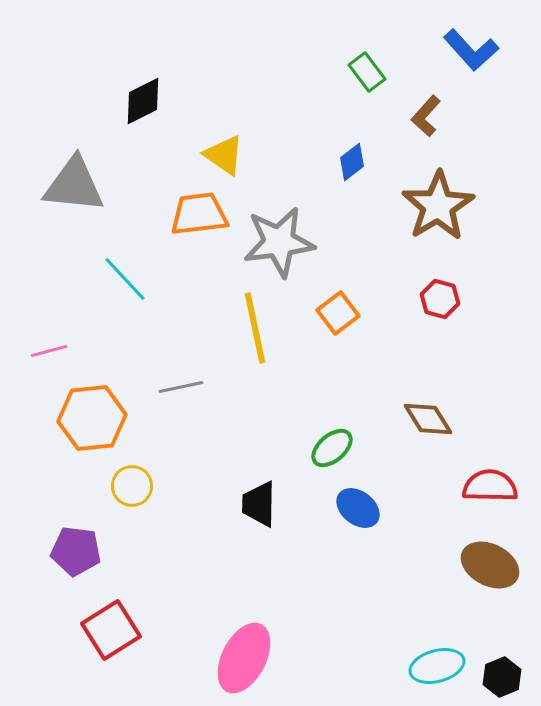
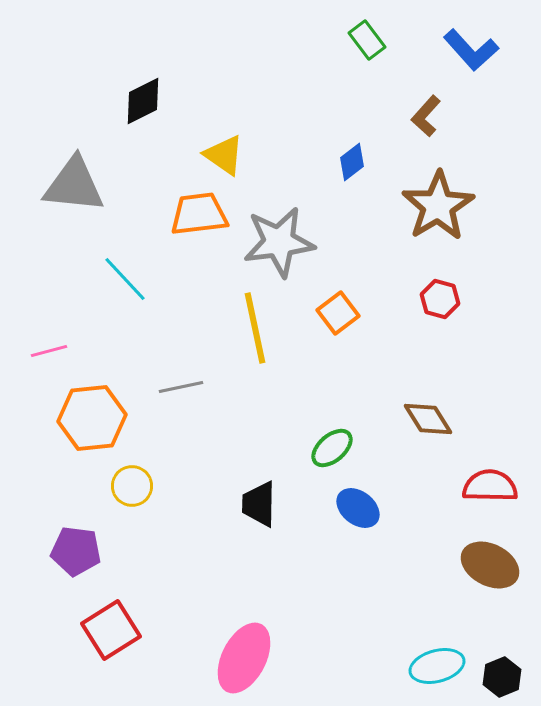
green rectangle: moved 32 px up
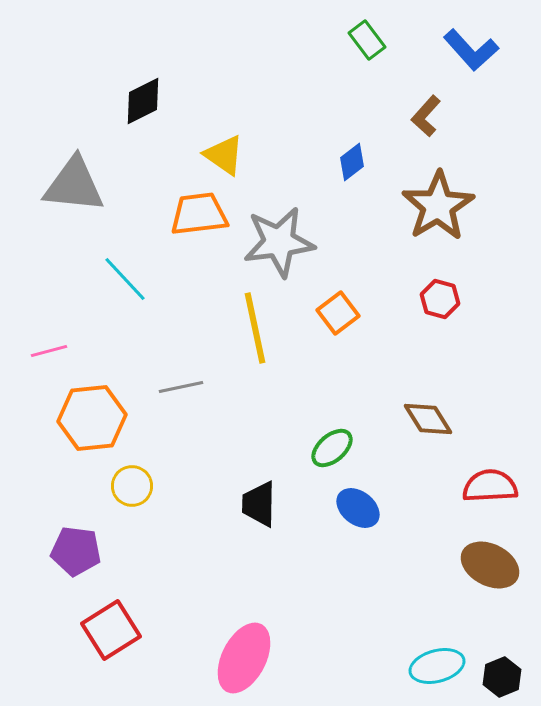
red semicircle: rotated 4 degrees counterclockwise
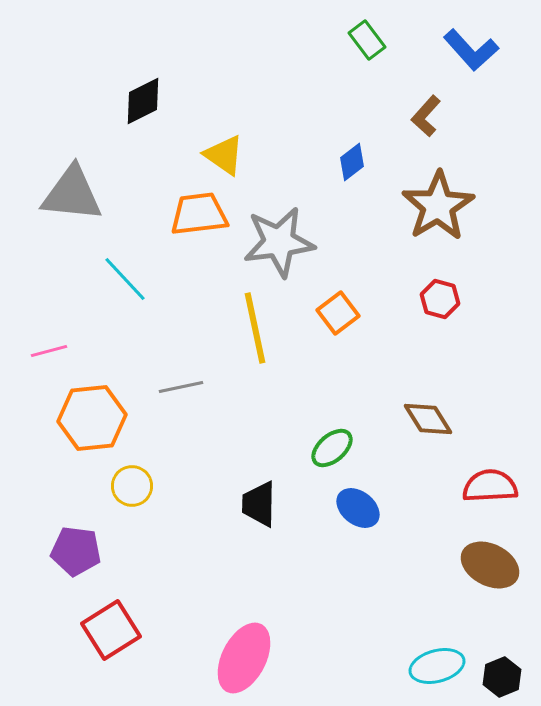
gray triangle: moved 2 px left, 9 px down
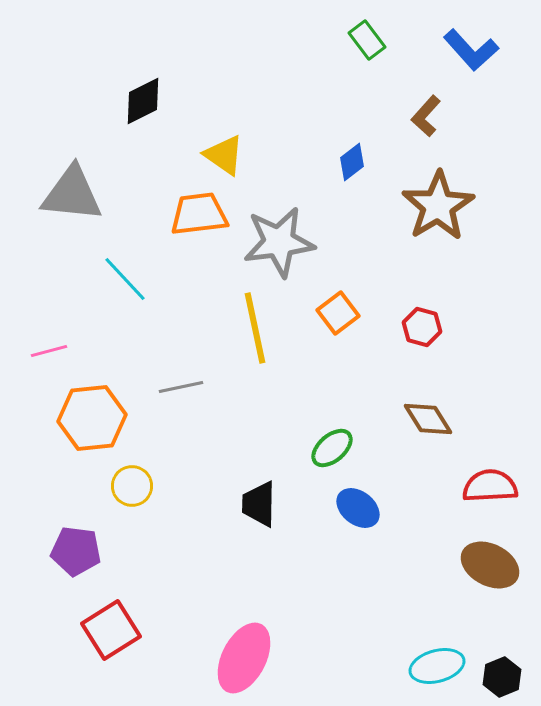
red hexagon: moved 18 px left, 28 px down
